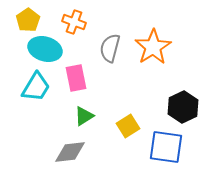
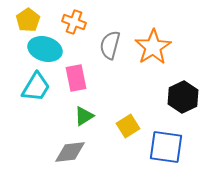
gray semicircle: moved 3 px up
black hexagon: moved 10 px up
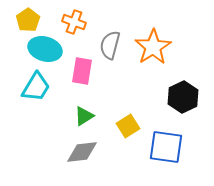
pink rectangle: moved 6 px right, 7 px up; rotated 20 degrees clockwise
gray diamond: moved 12 px right
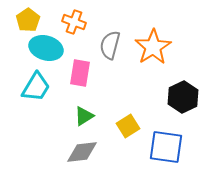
cyan ellipse: moved 1 px right, 1 px up
pink rectangle: moved 2 px left, 2 px down
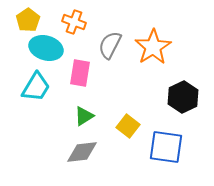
gray semicircle: rotated 12 degrees clockwise
yellow square: rotated 20 degrees counterclockwise
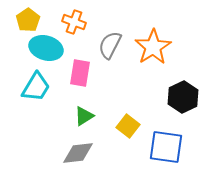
gray diamond: moved 4 px left, 1 px down
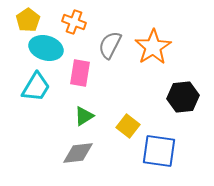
black hexagon: rotated 20 degrees clockwise
blue square: moved 7 px left, 4 px down
